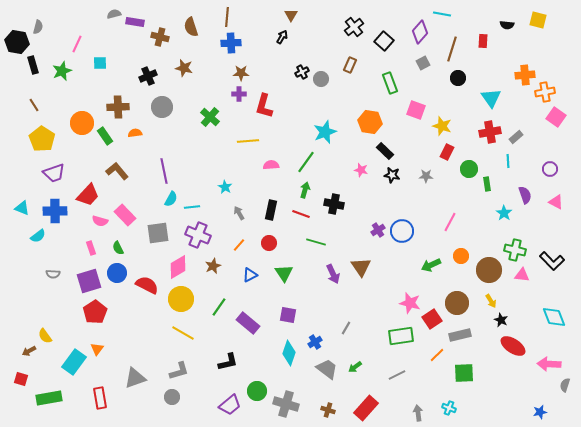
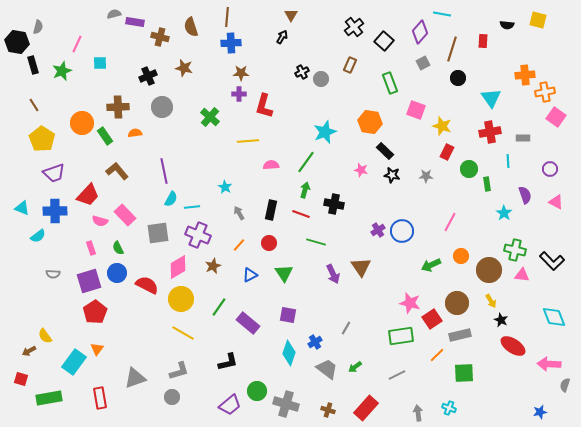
gray rectangle at (516, 137): moved 7 px right, 1 px down; rotated 40 degrees clockwise
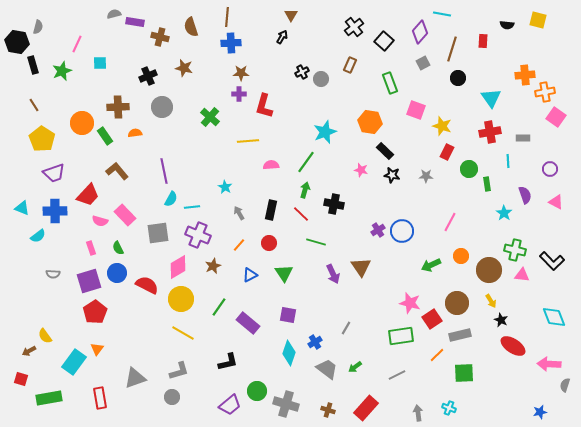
red line at (301, 214): rotated 24 degrees clockwise
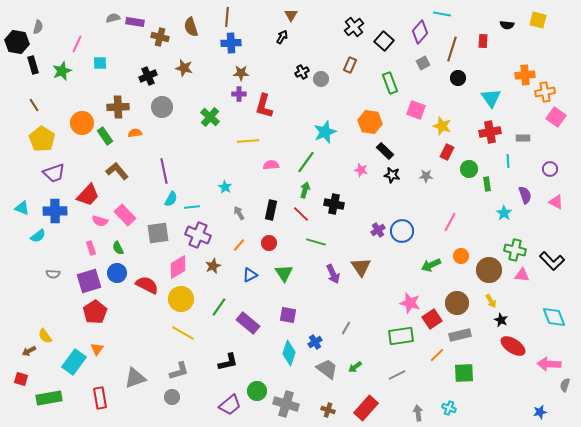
gray semicircle at (114, 14): moved 1 px left, 4 px down
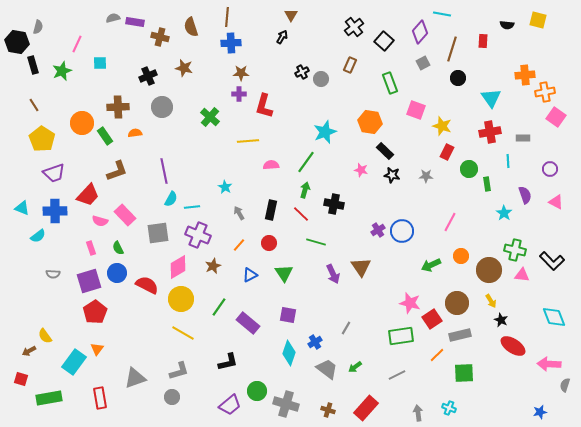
brown L-shape at (117, 171): rotated 110 degrees clockwise
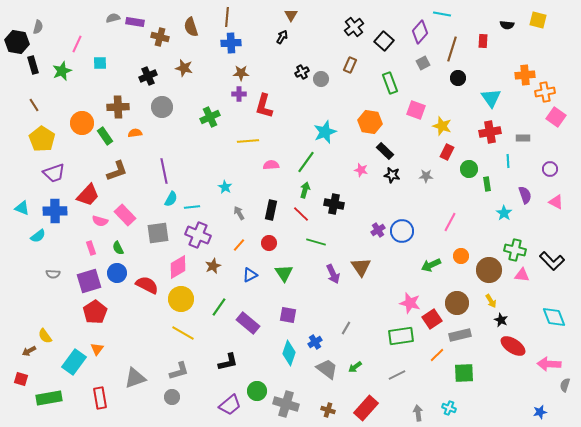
green cross at (210, 117): rotated 24 degrees clockwise
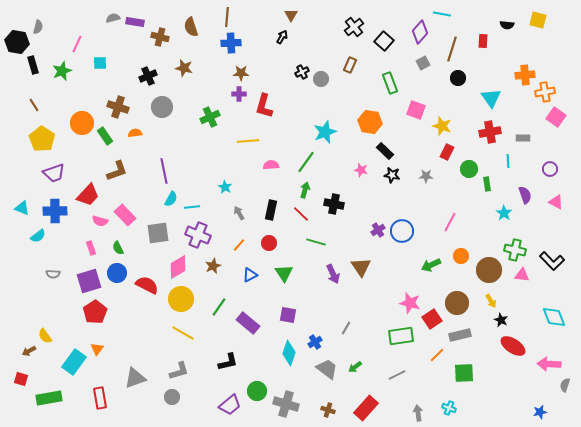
brown cross at (118, 107): rotated 20 degrees clockwise
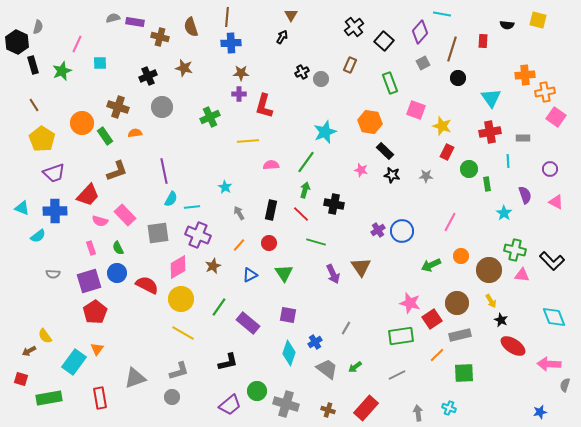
black hexagon at (17, 42): rotated 15 degrees clockwise
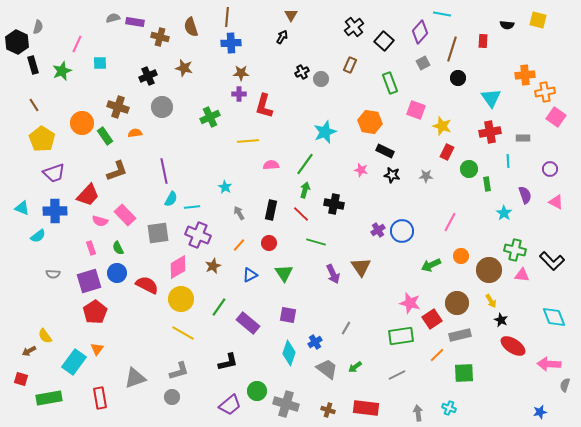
black rectangle at (385, 151): rotated 18 degrees counterclockwise
green line at (306, 162): moved 1 px left, 2 px down
red rectangle at (366, 408): rotated 55 degrees clockwise
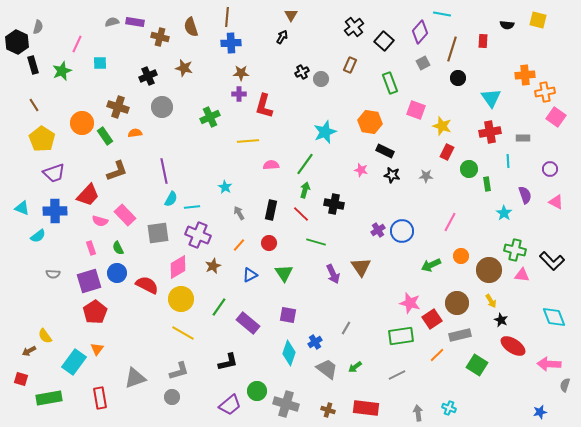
gray semicircle at (113, 18): moved 1 px left, 4 px down
green square at (464, 373): moved 13 px right, 8 px up; rotated 35 degrees clockwise
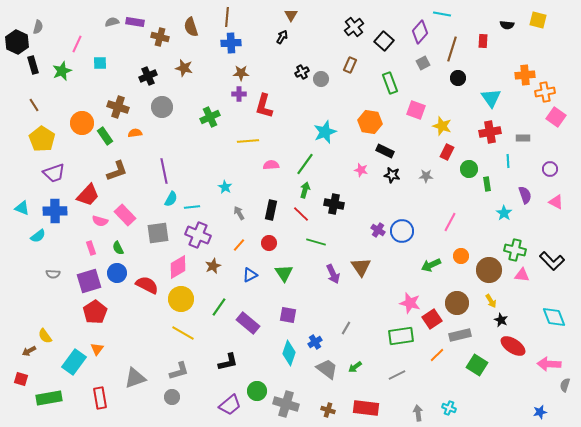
purple cross at (378, 230): rotated 24 degrees counterclockwise
